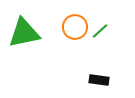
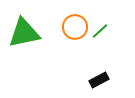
black rectangle: rotated 36 degrees counterclockwise
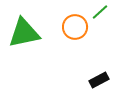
green line: moved 19 px up
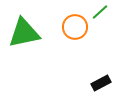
black rectangle: moved 2 px right, 3 px down
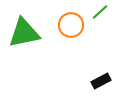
orange circle: moved 4 px left, 2 px up
black rectangle: moved 2 px up
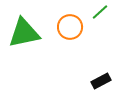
orange circle: moved 1 px left, 2 px down
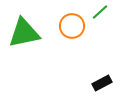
orange circle: moved 2 px right, 1 px up
black rectangle: moved 1 px right, 2 px down
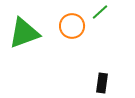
green triangle: rotated 8 degrees counterclockwise
black rectangle: rotated 54 degrees counterclockwise
